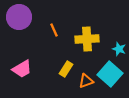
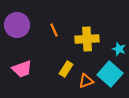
purple circle: moved 2 px left, 8 px down
pink trapezoid: rotated 10 degrees clockwise
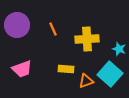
orange line: moved 1 px left, 1 px up
yellow rectangle: rotated 63 degrees clockwise
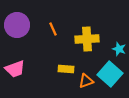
pink trapezoid: moved 7 px left
